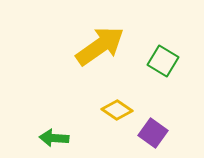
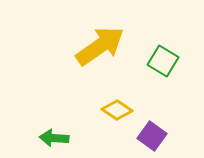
purple square: moved 1 px left, 3 px down
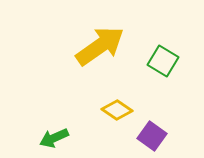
green arrow: rotated 28 degrees counterclockwise
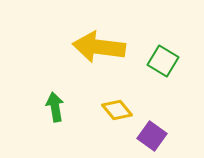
yellow arrow: moved 1 px left, 1 px down; rotated 138 degrees counterclockwise
yellow diamond: rotated 16 degrees clockwise
green arrow: moved 1 px right, 31 px up; rotated 104 degrees clockwise
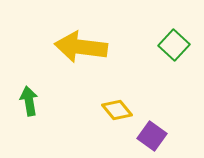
yellow arrow: moved 18 px left
green square: moved 11 px right, 16 px up; rotated 12 degrees clockwise
green arrow: moved 26 px left, 6 px up
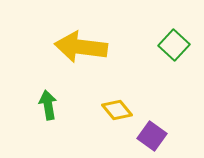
green arrow: moved 19 px right, 4 px down
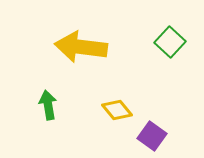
green square: moved 4 px left, 3 px up
